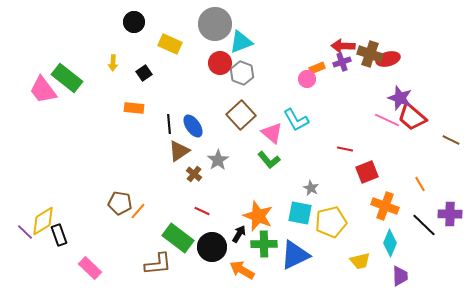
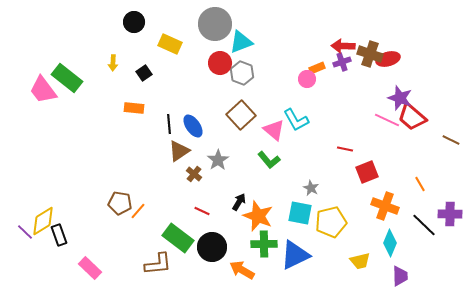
pink triangle at (272, 133): moved 2 px right, 3 px up
black arrow at (239, 234): moved 32 px up
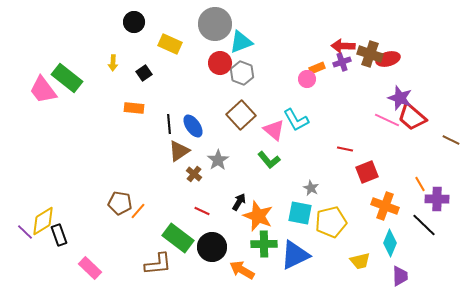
purple cross at (450, 214): moved 13 px left, 15 px up
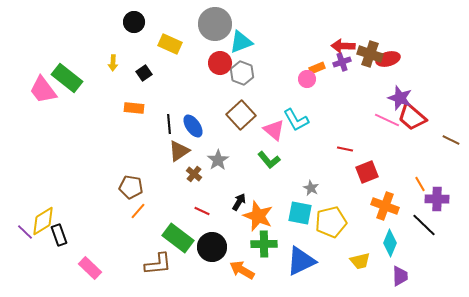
brown pentagon at (120, 203): moved 11 px right, 16 px up
blue triangle at (295, 255): moved 6 px right, 6 px down
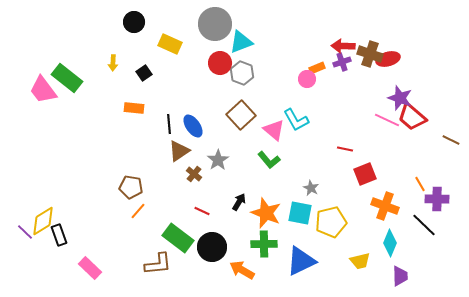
red square at (367, 172): moved 2 px left, 2 px down
orange star at (258, 216): moved 8 px right, 3 px up
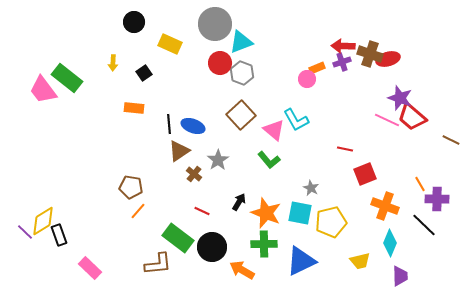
blue ellipse at (193, 126): rotated 35 degrees counterclockwise
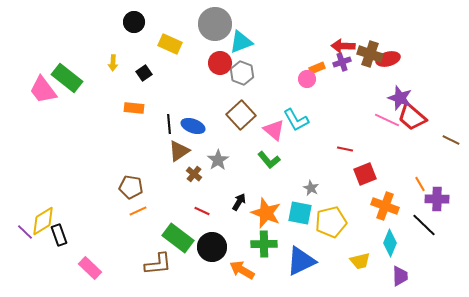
orange line at (138, 211): rotated 24 degrees clockwise
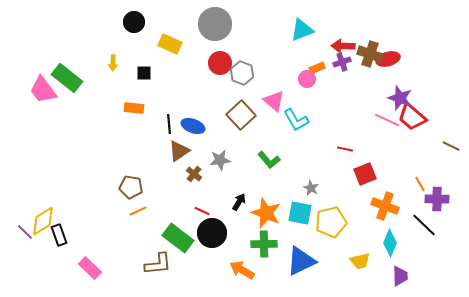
cyan triangle at (241, 42): moved 61 px right, 12 px up
black square at (144, 73): rotated 35 degrees clockwise
pink triangle at (274, 130): moved 29 px up
brown line at (451, 140): moved 6 px down
gray star at (218, 160): moved 2 px right; rotated 25 degrees clockwise
black circle at (212, 247): moved 14 px up
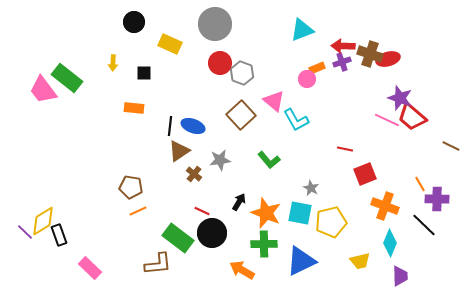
black line at (169, 124): moved 1 px right, 2 px down; rotated 12 degrees clockwise
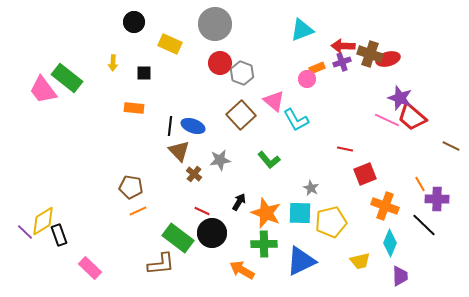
brown triangle at (179, 151): rotated 40 degrees counterclockwise
cyan square at (300, 213): rotated 10 degrees counterclockwise
brown L-shape at (158, 264): moved 3 px right
